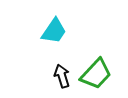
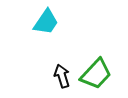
cyan trapezoid: moved 8 px left, 9 px up
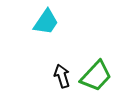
green trapezoid: moved 2 px down
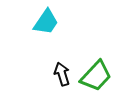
black arrow: moved 2 px up
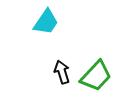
black arrow: moved 2 px up
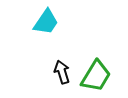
green trapezoid: rotated 12 degrees counterclockwise
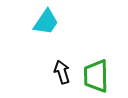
green trapezoid: rotated 148 degrees clockwise
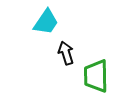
black arrow: moved 4 px right, 19 px up
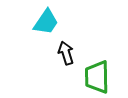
green trapezoid: moved 1 px right, 1 px down
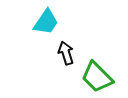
green trapezoid: rotated 44 degrees counterclockwise
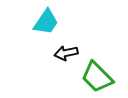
black arrow: rotated 85 degrees counterclockwise
